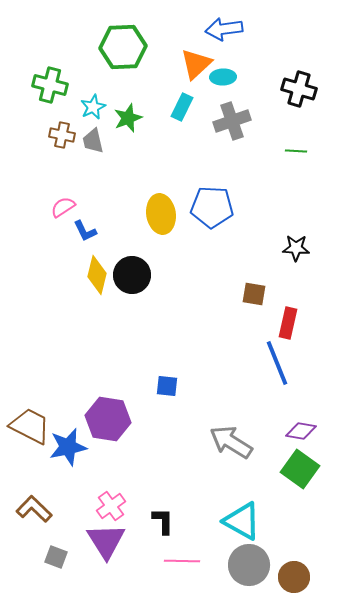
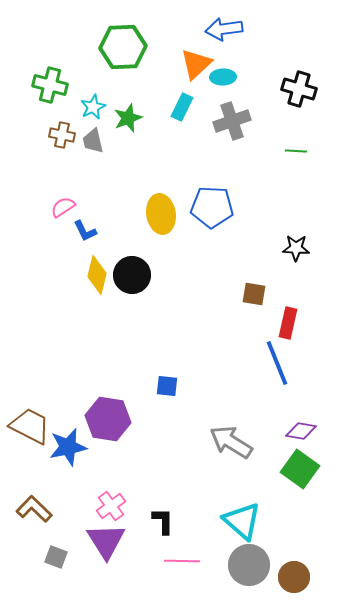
cyan triangle: rotated 12 degrees clockwise
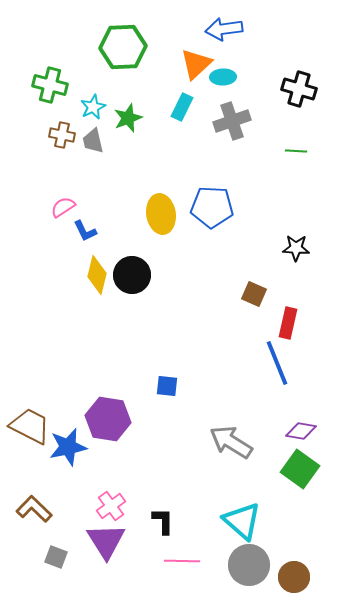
brown square: rotated 15 degrees clockwise
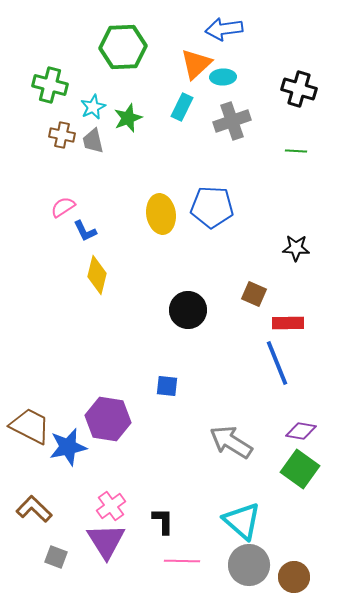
black circle: moved 56 px right, 35 px down
red rectangle: rotated 76 degrees clockwise
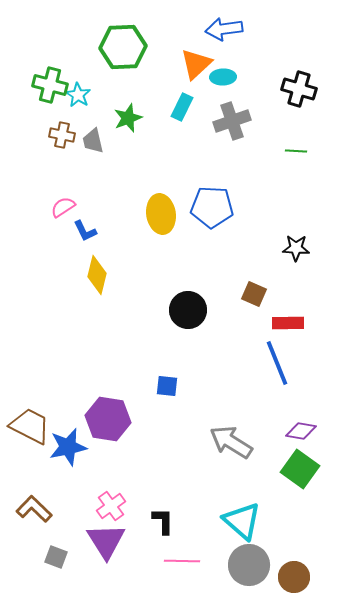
cyan star: moved 15 px left, 12 px up; rotated 15 degrees counterclockwise
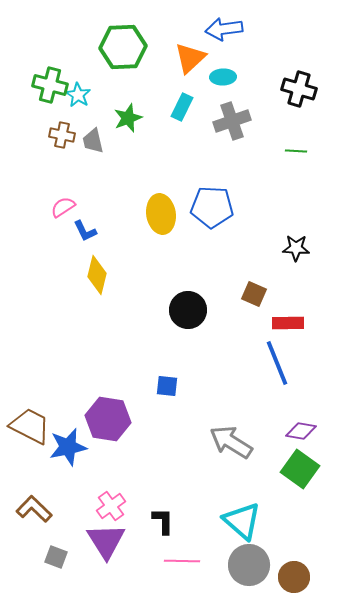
orange triangle: moved 6 px left, 6 px up
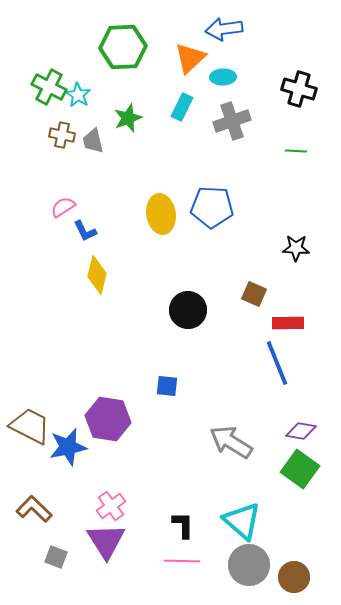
green cross: moved 1 px left, 2 px down; rotated 12 degrees clockwise
black L-shape: moved 20 px right, 4 px down
